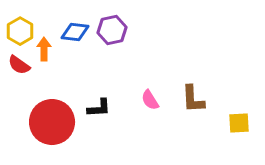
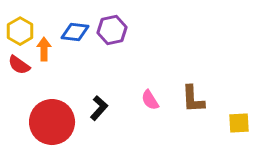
black L-shape: rotated 45 degrees counterclockwise
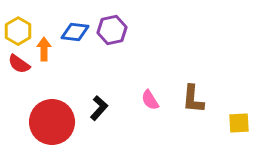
yellow hexagon: moved 2 px left
red semicircle: moved 1 px up
brown L-shape: rotated 8 degrees clockwise
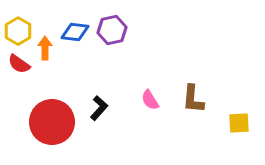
orange arrow: moved 1 px right, 1 px up
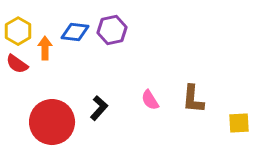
red semicircle: moved 2 px left
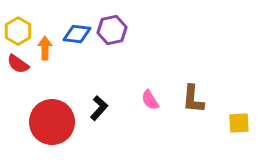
blue diamond: moved 2 px right, 2 px down
red semicircle: moved 1 px right
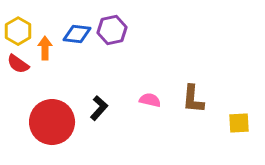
pink semicircle: rotated 135 degrees clockwise
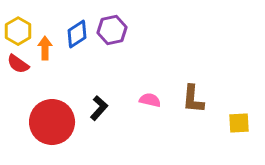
blue diamond: rotated 40 degrees counterclockwise
